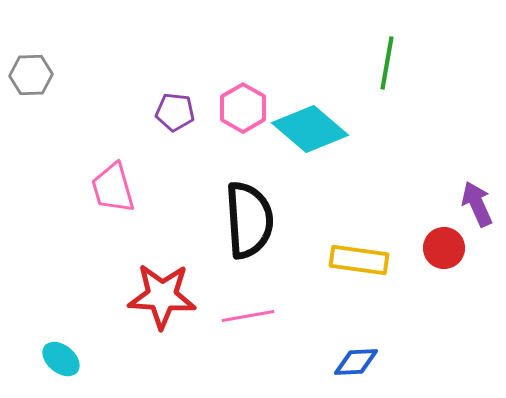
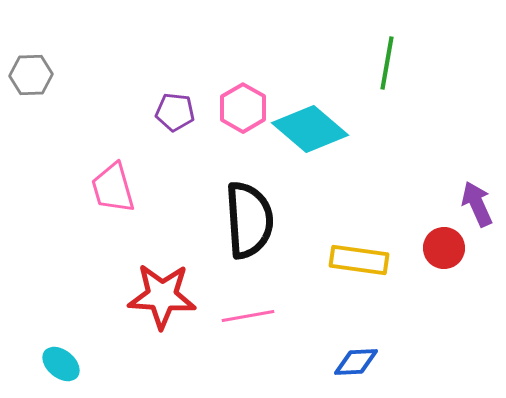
cyan ellipse: moved 5 px down
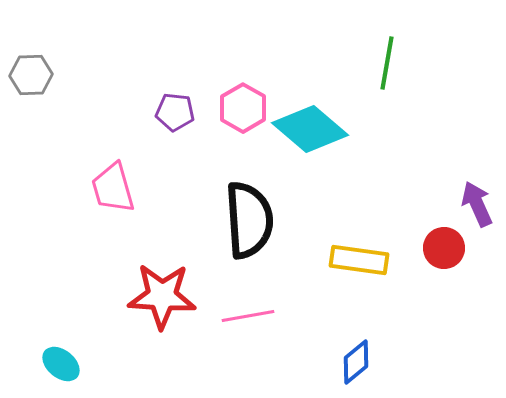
blue diamond: rotated 36 degrees counterclockwise
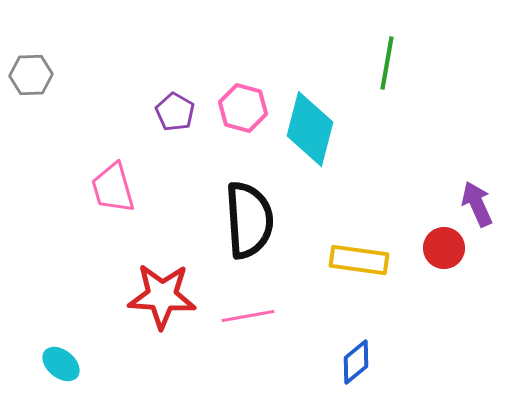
pink hexagon: rotated 15 degrees counterclockwise
purple pentagon: rotated 24 degrees clockwise
cyan diamond: rotated 64 degrees clockwise
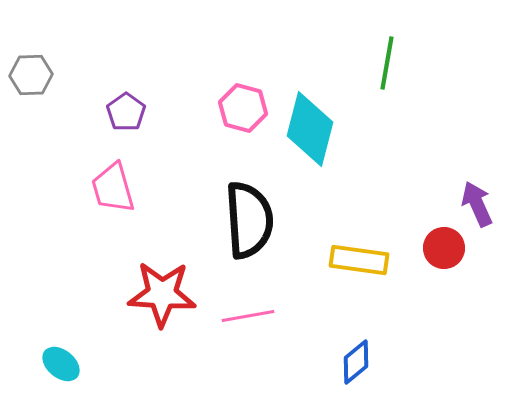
purple pentagon: moved 49 px left; rotated 6 degrees clockwise
red star: moved 2 px up
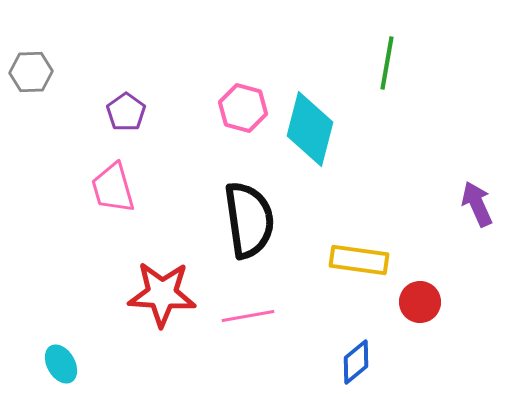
gray hexagon: moved 3 px up
black semicircle: rotated 4 degrees counterclockwise
red circle: moved 24 px left, 54 px down
cyan ellipse: rotated 21 degrees clockwise
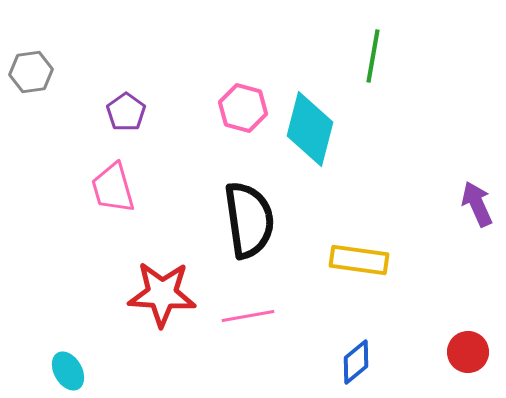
green line: moved 14 px left, 7 px up
gray hexagon: rotated 6 degrees counterclockwise
red circle: moved 48 px right, 50 px down
cyan ellipse: moved 7 px right, 7 px down
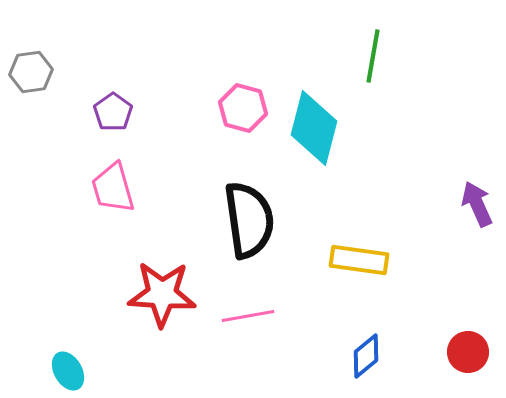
purple pentagon: moved 13 px left
cyan diamond: moved 4 px right, 1 px up
blue diamond: moved 10 px right, 6 px up
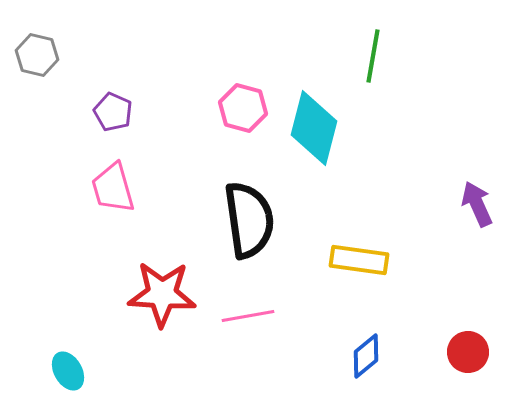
gray hexagon: moved 6 px right, 17 px up; rotated 21 degrees clockwise
purple pentagon: rotated 12 degrees counterclockwise
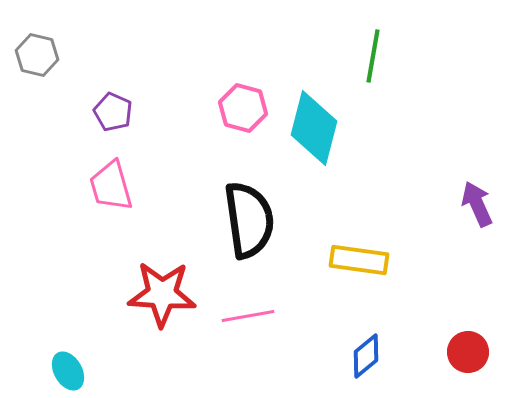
pink trapezoid: moved 2 px left, 2 px up
